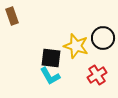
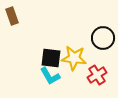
yellow star: moved 2 px left, 12 px down; rotated 10 degrees counterclockwise
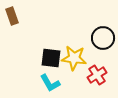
cyan L-shape: moved 7 px down
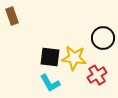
black square: moved 1 px left, 1 px up
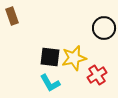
black circle: moved 1 px right, 10 px up
yellow star: rotated 20 degrees counterclockwise
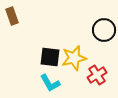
black circle: moved 2 px down
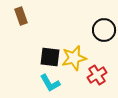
brown rectangle: moved 9 px right
